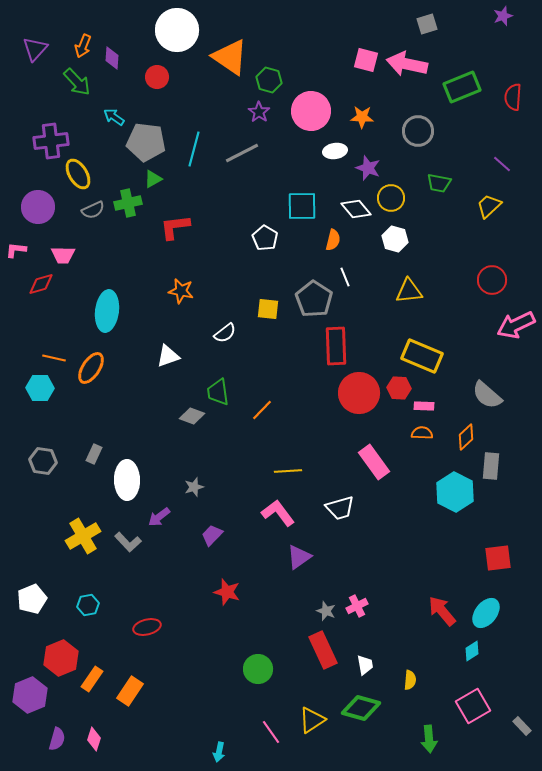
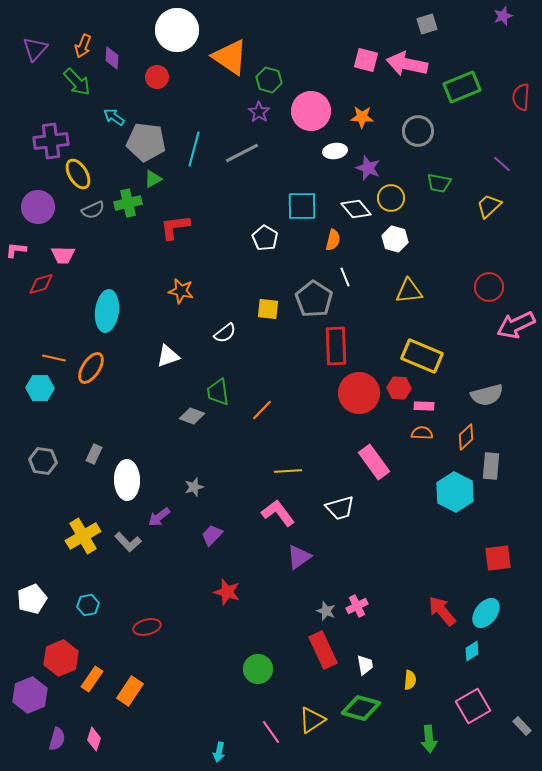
red semicircle at (513, 97): moved 8 px right
red circle at (492, 280): moved 3 px left, 7 px down
gray semicircle at (487, 395): rotated 56 degrees counterclockwise
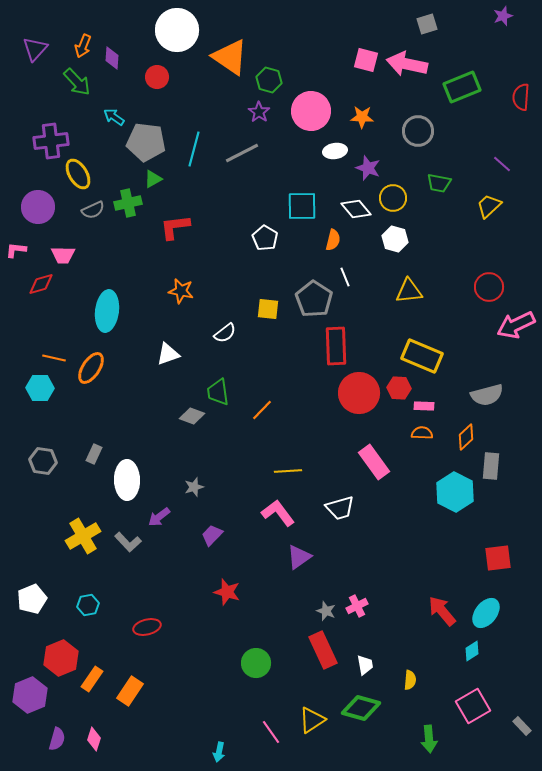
yellow circle at (391, 198): moved 2 px right
white triangle at (168, 356): moved 2 px up
green circle at (258, 669): moved 2 px left, 6 px up
